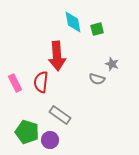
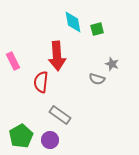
pink rectangle: moved 2 px left, 22 px up
green pentagon: moved 6 px left, 4 px down; rotated 25 degrees clockwise
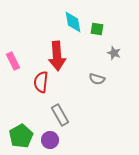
green square: rotated 24 degrees clockwise
gray star: moved 2 px right, 11 px up
gray rectangle: rotated 25 degrees clockwise
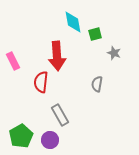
green square: moved 2 px left, 5 px down; rotated 24 degrees counterclockwise
gray semicircle: moved 5 px down; rotated 84 degrees clockwise
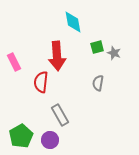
green square: moved 2 px right, 13 px down
pink rectangle: moved 1 px right, 1 px down
gray semicircle: moved 1 px right, 1 px up
